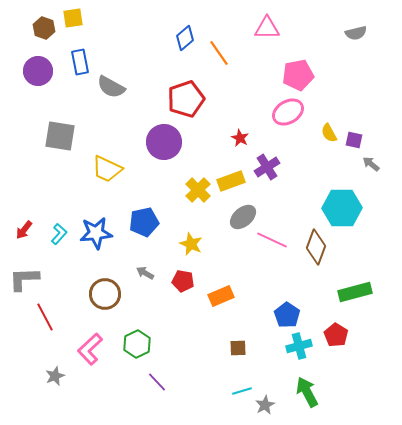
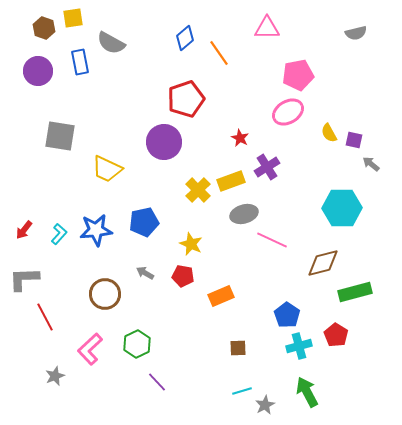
gray semicircle at (111, 87): moved 44 px up
gray ellipse at (243, 217): moved 1 px right, 3 px up; rotated 24 degrees clockwise
blue star at (96, 233): moved 3 px up
brown diamond at (316, 247): moved 7 px right, 16 px down; rotated 56 degrees clockwise
red pentagon at (183, 281): moved 5 px up
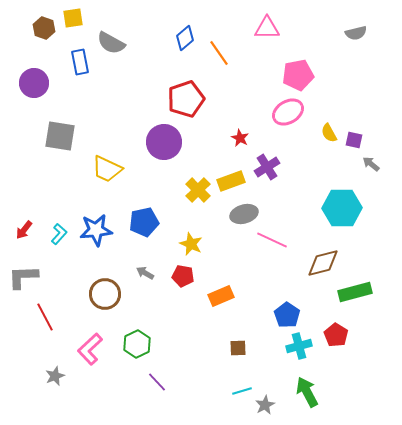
purple circle at (38, 71): moved 4 px left, 12 px down
gray L-shape at (24, 279): moved 1 px left, 2 px up
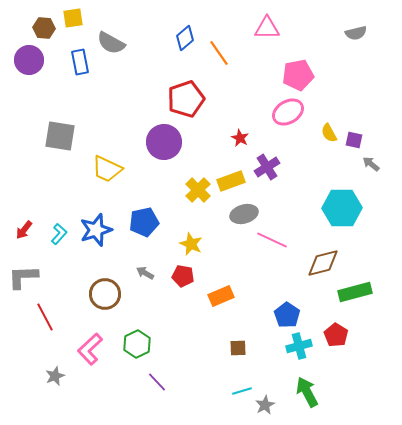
brown hexagon at (44, 28): rotated 15 degrees counterclockwise
purple circle at (34, 83): moved 5 px left, 23 px up
blue star at (96, 230): rotated 12 degrees counterclockwise
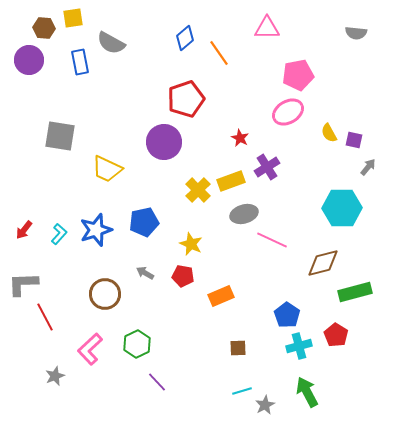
gray semicircle at (356, 33): rotated 20 degrees clockwise
gray arrow at (371, 164): moved 3 px left, 3 px down; rotated 90 degrees clockwise
gray L-shape at (23, 277): moved 7 px down
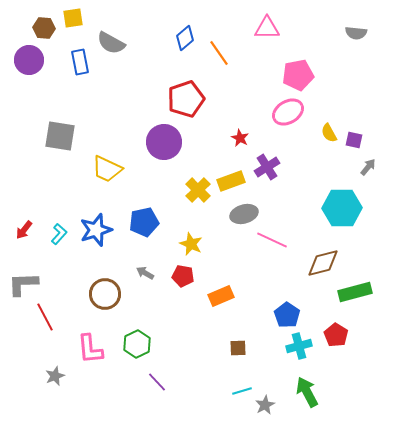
pink L-shape at (90, 349): rotated 52 degrees counterclockwise
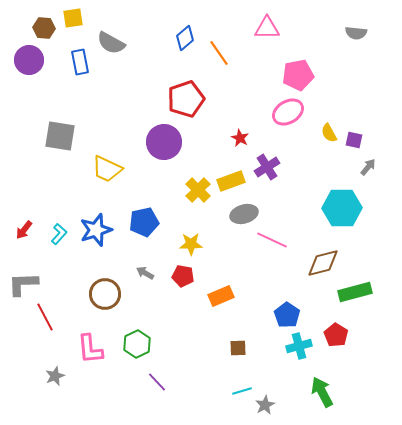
yellow star at (191, 244): rotated 25 degrees counterclockwise
green arrow at (307, 392): moved 15 px right
